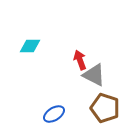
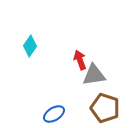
cyan diamond: rotated 55 degrees counterclockwise
gray triangle: rotated 35 degrees counterclockwise
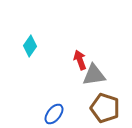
blue ellipse: rotated 20 degrees counterclockwise
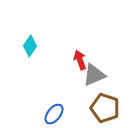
gray triangle: rotated 15 degrees counterclockwise
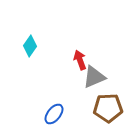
gray triangle: moved 2 px down
brown pentagon: moved 3 px right; rotated 20 degrees counterclockwise
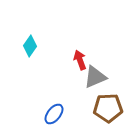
gray triangle: moved 1 px right
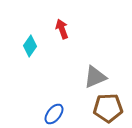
red arrow: moved 18 px left, 31 px up
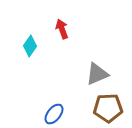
gray triangle: moved 2 px right, 3 px up
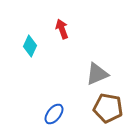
cyan diamond: rotated 10 degrees counterclockwise
brown pentagon: rotated 12 degrees clockwise
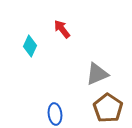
red arrow: rotated 18 degrees counterclockwise
brown pentagon: rotated 24 degrees clockwise
blue ellipse: moved 1 px right; rotated 45 degrees counterclockwise
